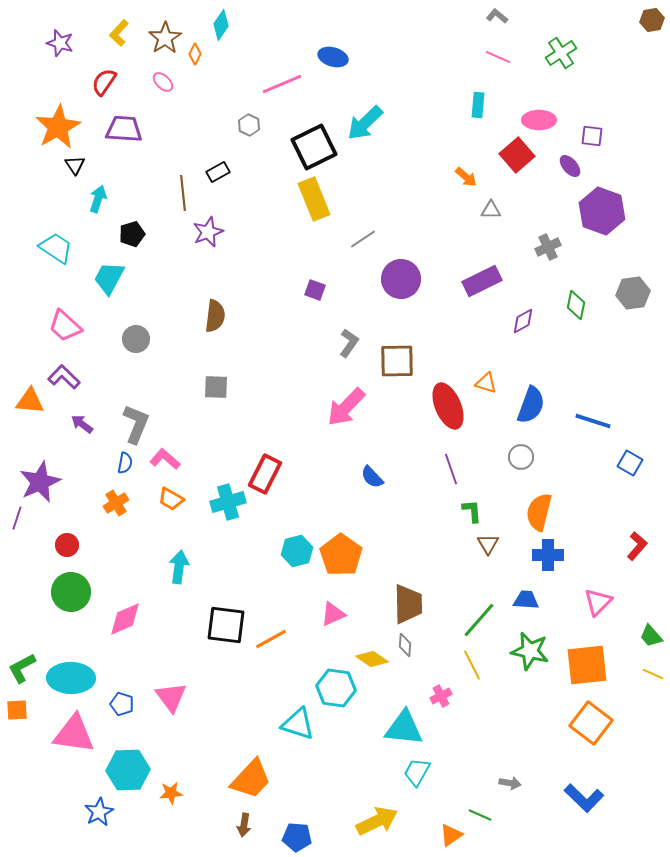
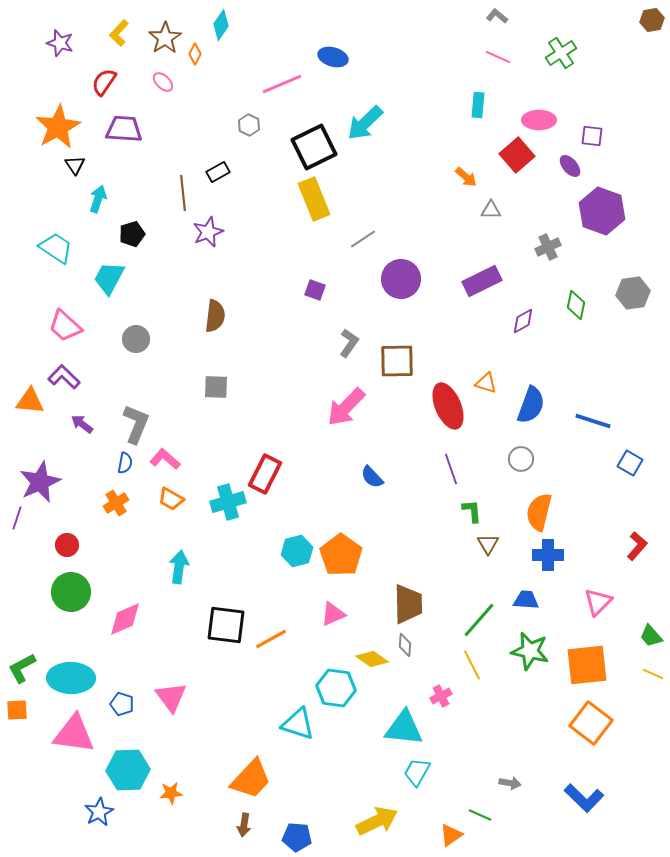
gray circle at (521, 457): moved 2 px down
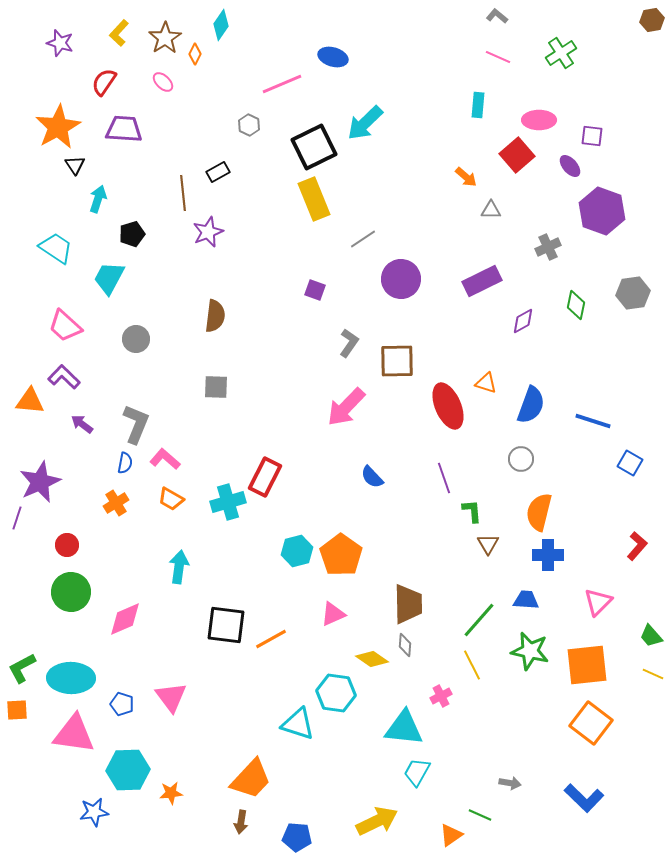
purple line at (451, 469): moved 7 px left, 9 px down
red rectangle at (265, 474): moved 3 px down
cyan hexagon at (336, 688): moved 5 px down
blue star at (99, 812): moved 5 px left; rotated 20 degrees clockwise
brown arrow at (244, 825): moved 3 px left, 3 px up
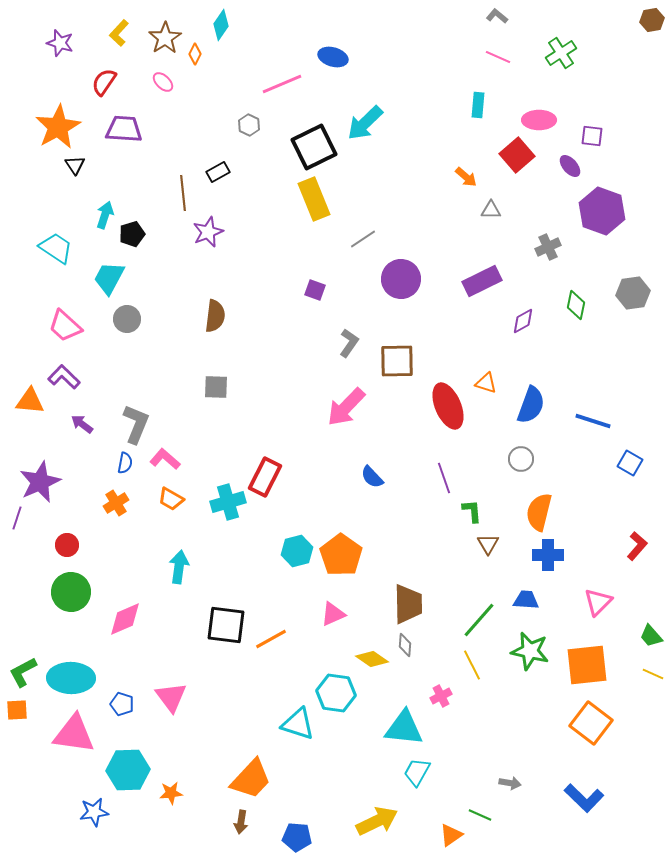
cyan arrow at (98, 199): moved 7 px right, 16 px down
gray circle at (136, 339): moved 9 px left, 20 px up
green L-shape at (22, 668): moved 1 px right, 4 px down
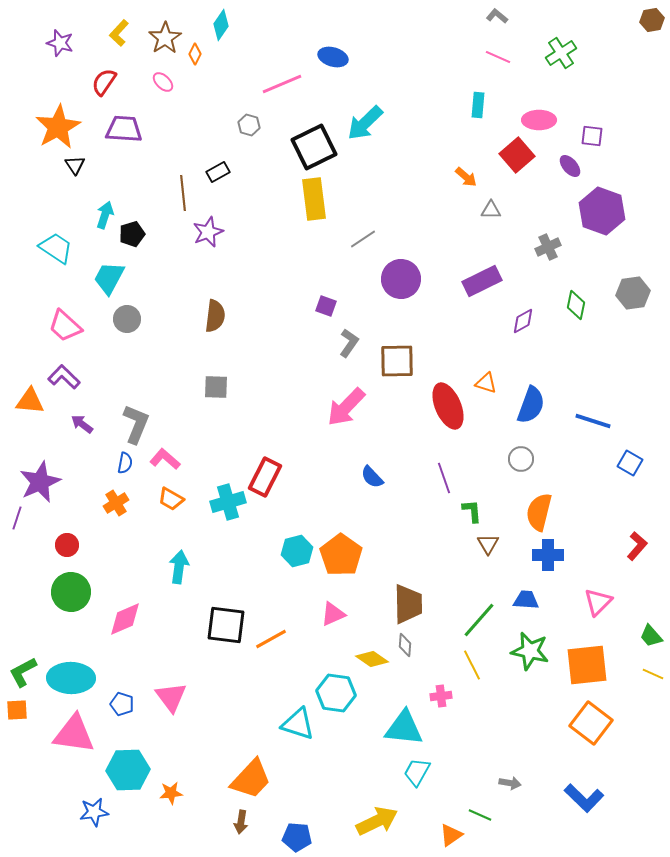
gray hexagon at (249, 125): rotated 10 degrees counterclockwise
yellow rectangle at (314, 199): rotated 15 degrees clockwise
purple square at (315, 290): moved 11 px right, 16 px down
pink cross at (441, 696): rotated 20 degrees clockwise
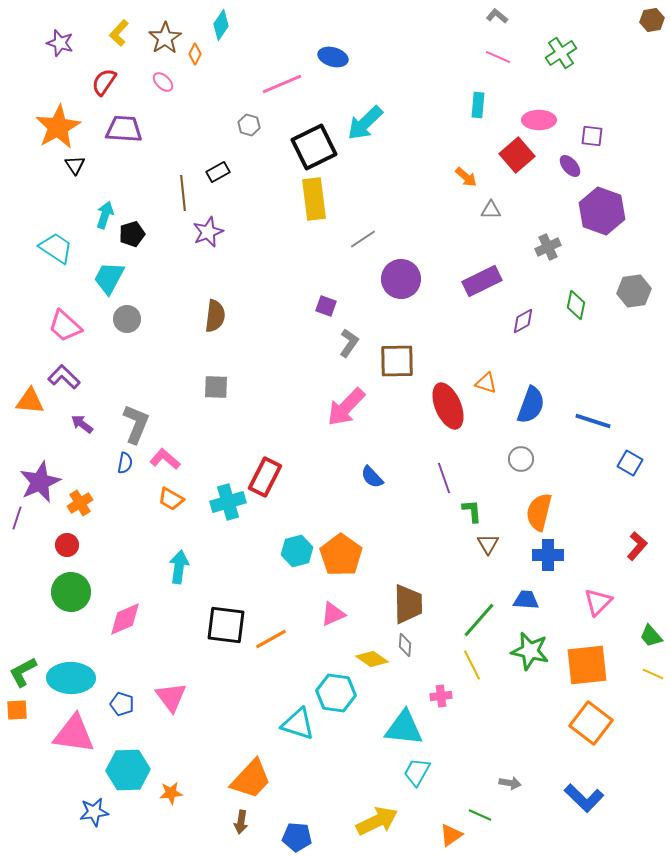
gray hexagon at (633, 293): moved 1 px right, 2 px up
orange cross at (116, 503): moved 36 px left
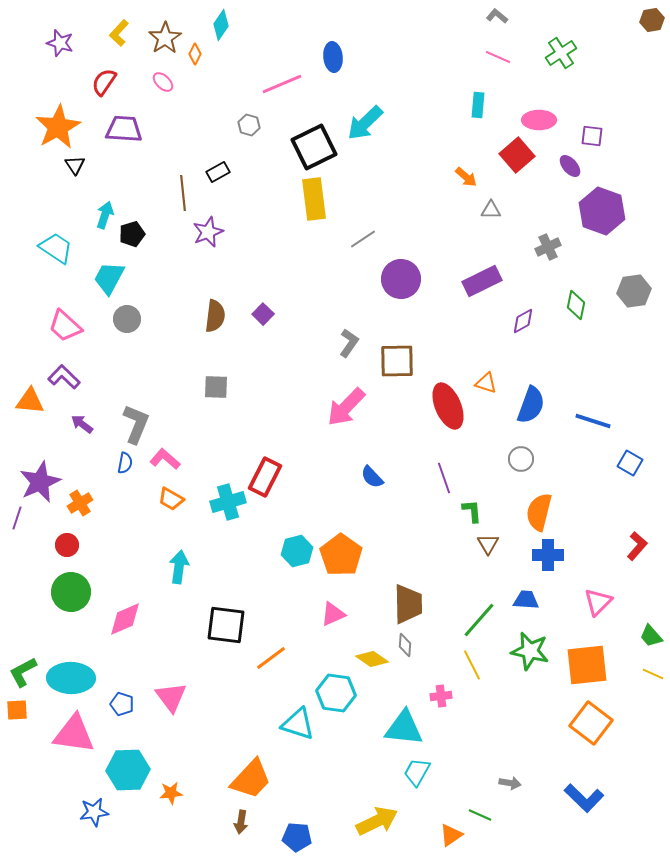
blue ellipse at (333, 57): rotated 68 degrees clockwise
purple square at (326, 306): moved 63 px left, 8 px down; rotated 25 degrees clockwise
orange line at (271, 639): moved 19 px down; rotated 8 degrees counterclockwise
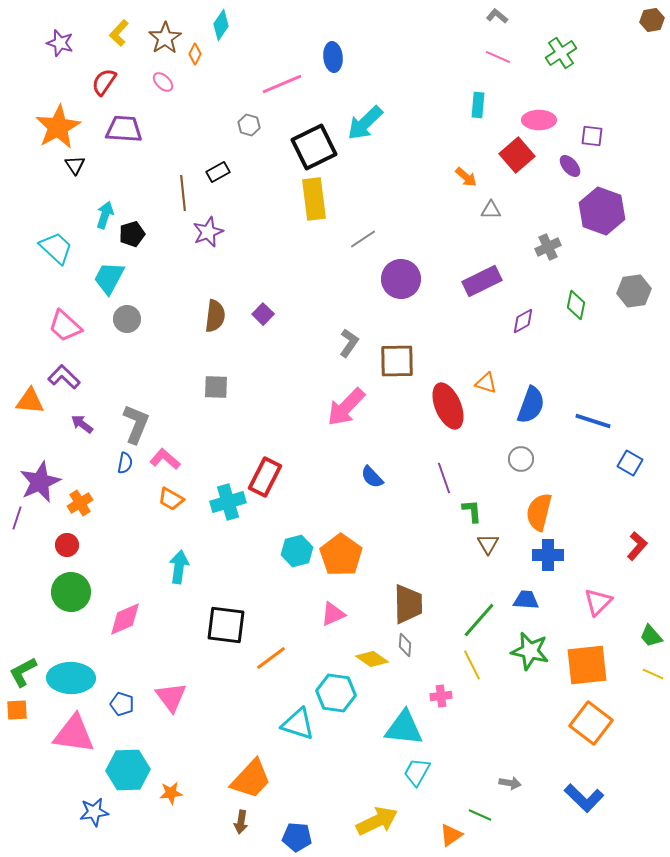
cyan trapezoid at (56, 248): rotated 9 degrees clockwise
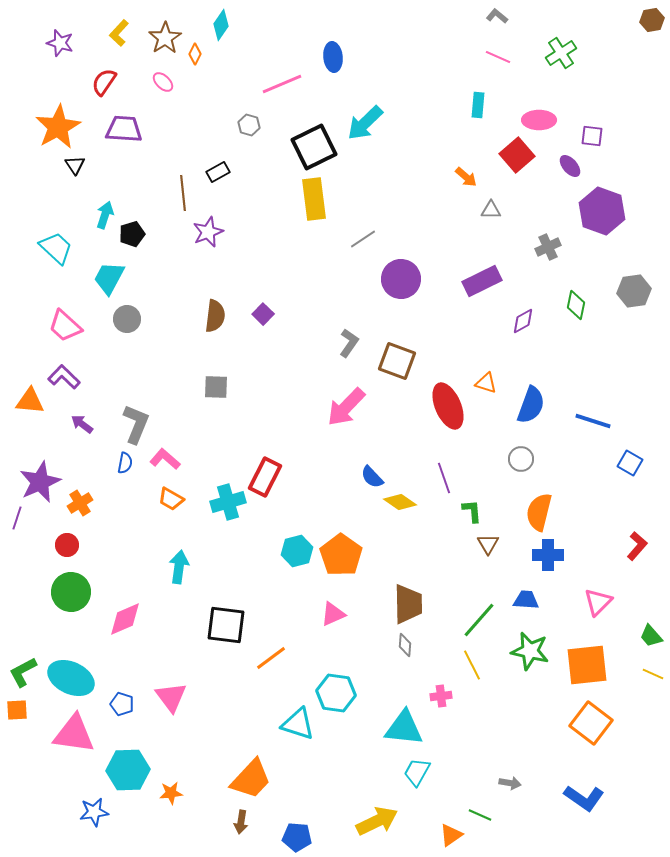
brown square at (397, 361): rotated 21 degrees clockwise
yellow diamond at (372, 659): moved 28 px right, 157 px up
cyan ellipse at (71, 678): rotated 24 degrees clockwise
blue L-shape at (584, 798): rotated 9 degrees counterclockwise
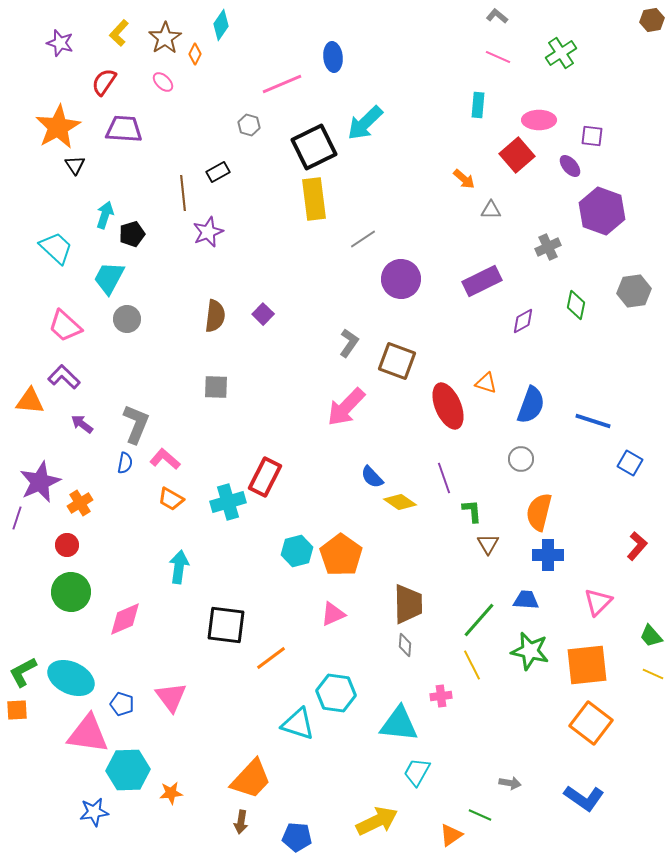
orange arrow at (466, 177): moved 2 px left, 2 px down
cyan triangle at (404, 728): moved 5 px left, 4 px up
pink triangle at (74, 734): moved 14 px right
